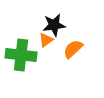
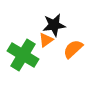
green cross: moved 2 px right; rotated 24 degrees clockwise
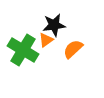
green cross: moved 5 px up
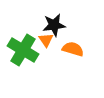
orange triangle: rotated 28 degrees counterclockwise
orange semicircle: rotated 60 degrees clockwise
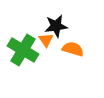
black star: moved 2 px right, 1 px down
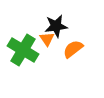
orange triangle: moved 1 px right, 1 px up
orange semicircle: rotated 55 degrees counterclockwise
